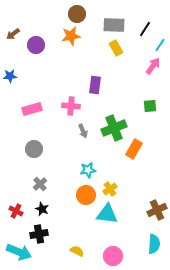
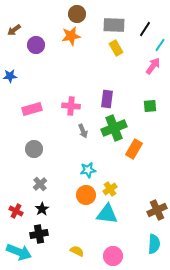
brown arrow: moved 1 px right, 4 px up
purple rectangle: moved 12 px right, 14 px down
black star: rotated 16 degrees clockwise
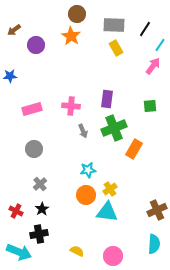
orange star: rotated 30 degrees counterclockwise
cyan triangle: moved 2 px up
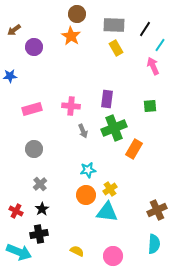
purple circle: moved 2 px left, 2 px down
pink arrow: rotated 60 degrees counterclockwise
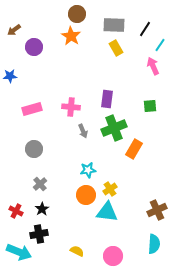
pink cross: moved 1 px down
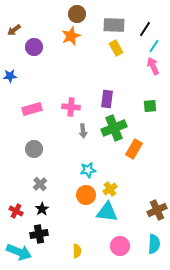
orange star: rotated 18 degrees clockwise
cyan line: moved 6 px left, 1 px down
gray arrow: rotated 16 degrees clockwise
yellow semicircle: rotated 64 degrees clockwise
pink circle: moved 7 px right, 10 px up
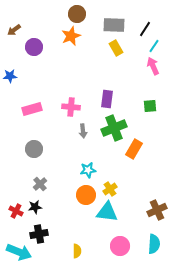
black star: moved 7 px left, 2 px up; rotated 24 degrees clockwise
